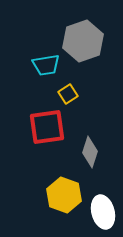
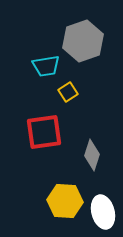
cyan trapezoid: moved 1 px down
yellow square: moved 2 px up
red square: moved 3 px left, 5 px down
gray diamond: moved 2 px right, 3 px down
yellow hexagon: moved 1 px right, 6 px down; rotated 16 degrees counterclockwise
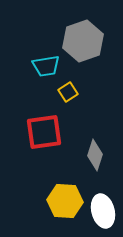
gray diamond: moved 3 px right
white ellipse: moved 1 px up
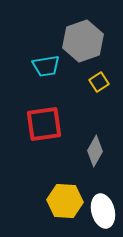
yellow square: moved 31 px right, 10 px up
red square: moved 8 px up
gray diamond: moved 4 px up; rotated 12 degrees clockwise
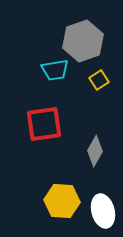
cyan trapezoid: moved 9 px right, 4 px down
yellow square: moved 2 px up
yellow hexagon: moved 3 px left
